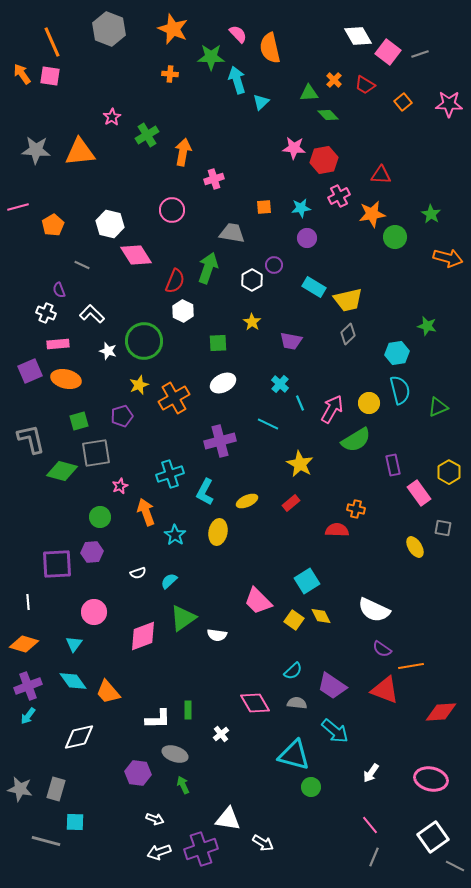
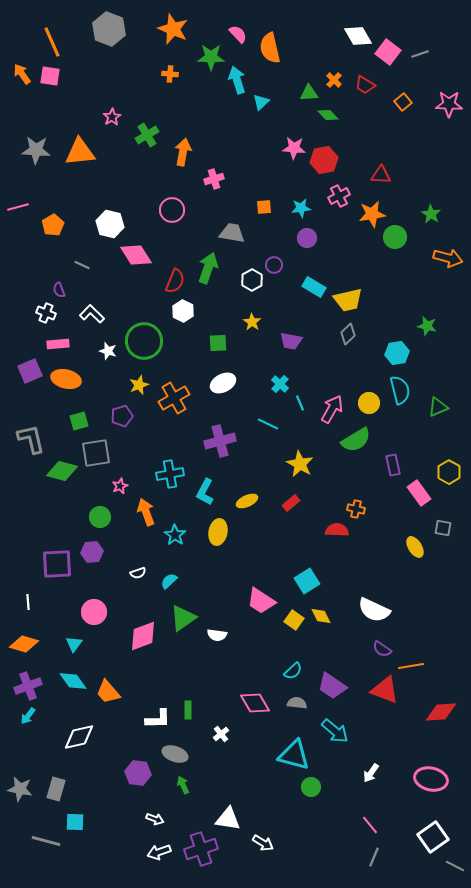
cyan cross at (170, 474): rotated 8 degrees clockwise
pink trapezoid at (258, 601): moved 3 px right; rotated 12 degrees counterclockwise
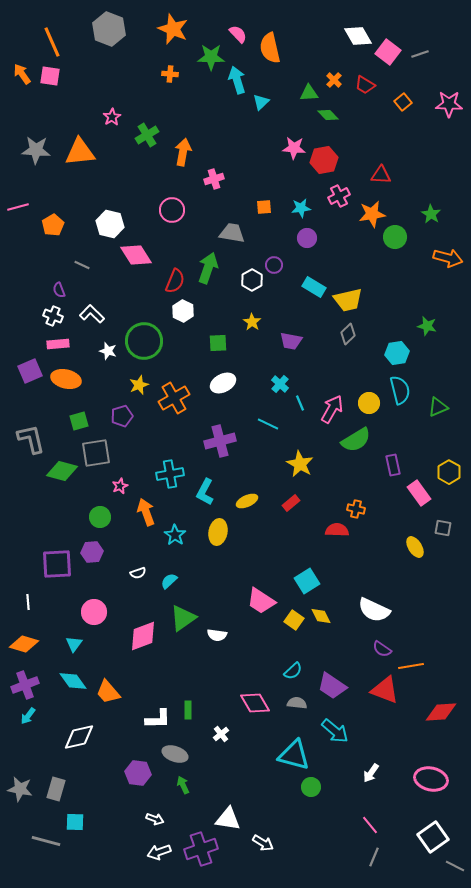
white cross at (46, 313): moved 7 px right, 3 px down
purple cross at (28, 686): moved 3 px left, 1 px up
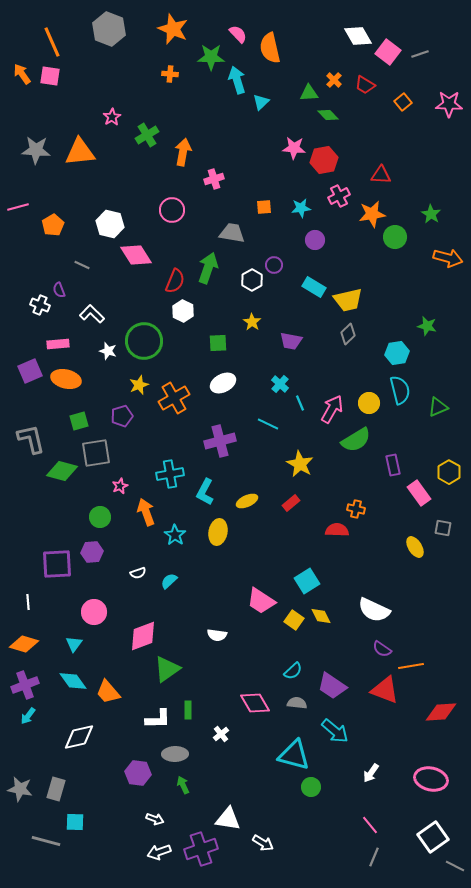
purple circle at (307, 238): moved 8 px right, 2 px down
white cross at (53, 316): moved 13 px left, 11 px up
green triangle at (183, 618): moved 16 px left, 51 px down
gray ellipse at (175, 754): rotated 20 degrees counterclockwise
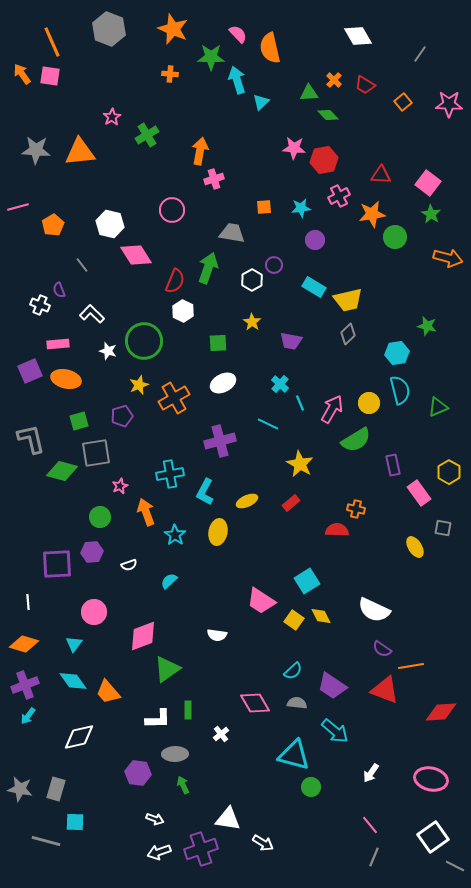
pink square at (388, 52): moved 40 px right, 131 px down
gray line at (420, 54): rotated 36 degrees counterclockwise
orange arrow at (183, 152): moved 17 px right, 1 px up
gray line at (82, 265): rotated 28 degrees clockwise
white semicircle at (138, 573): moved 9 px left, 8 px up
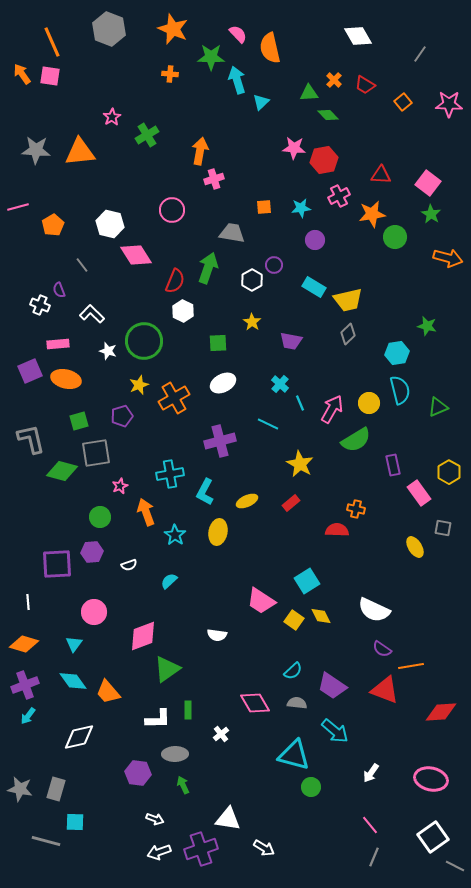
white arrow at (263, 843): moved 1 px right, 5 px down
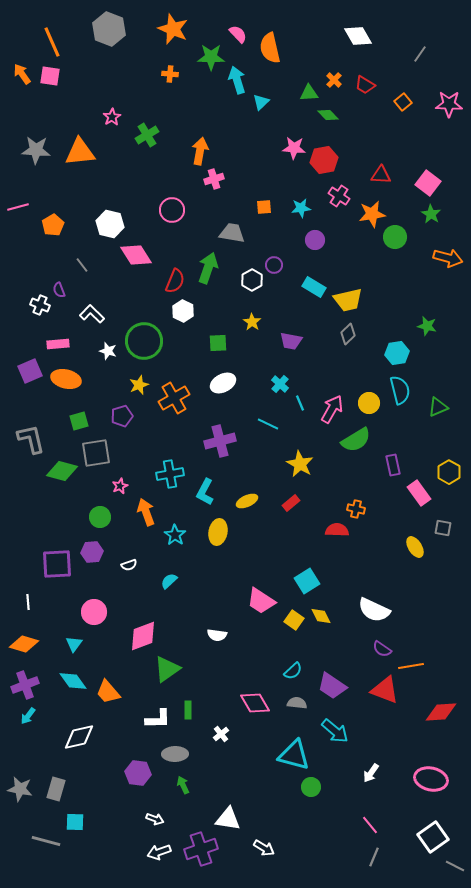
pink cross at (339, 196): rotated 30 degrees counterclockwise
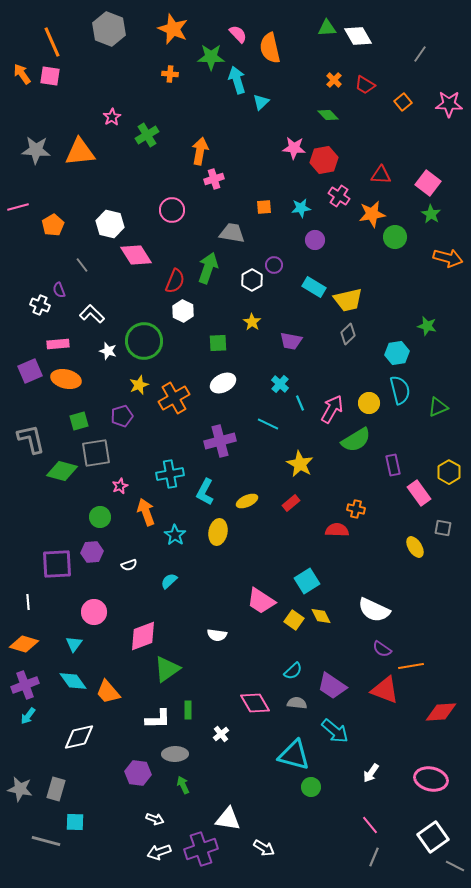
green triangle at (309, 93): moved 18 px right, 65 px up
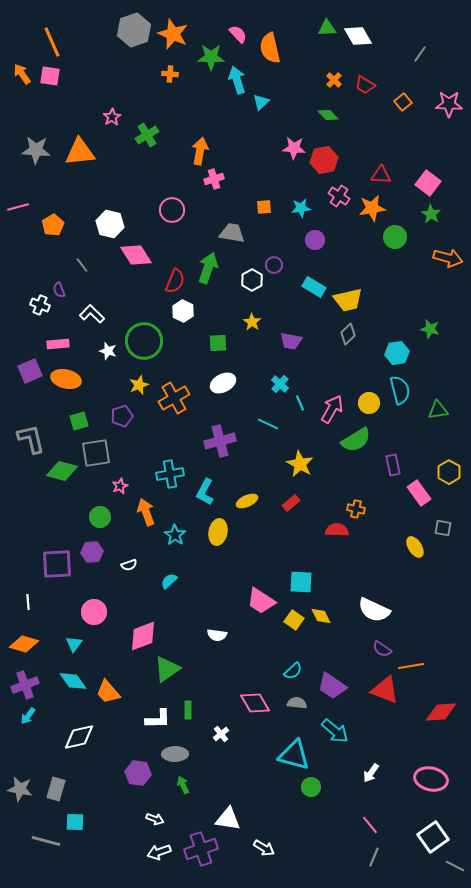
gray hexagon at (109, 29): moved 25 px right, 1 px down; rotated 20 degrees clockwise
orange star at (173, 29): moved 5 px down
orange star at (372, 214): moved 6 px up
green star at (427, 326): moved 3 px right, 3 px down
green triangle at (438, 407): moved 3 px down; rotated 15 degrees clockwise
cyan square at (307, 581): moved 6 px left, 1 px down; rotated 35 degrees clockwise
